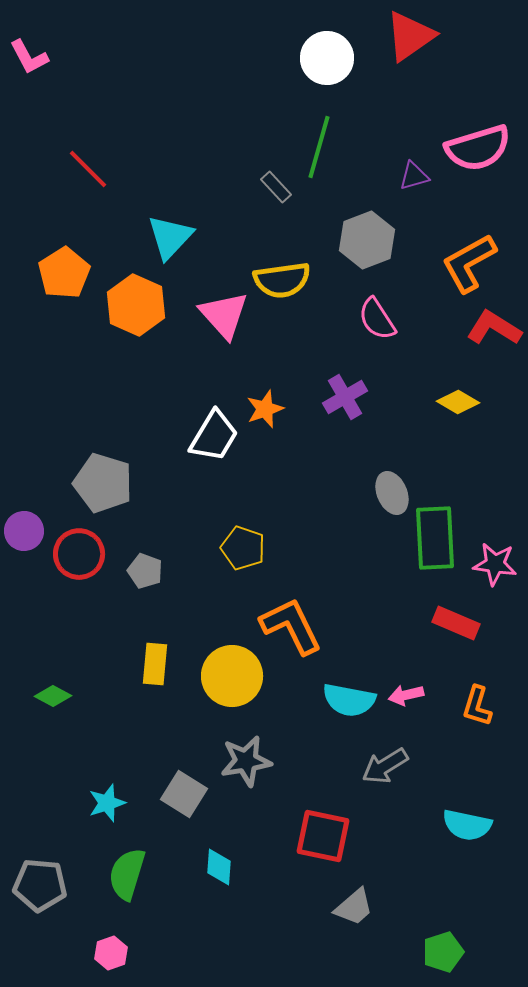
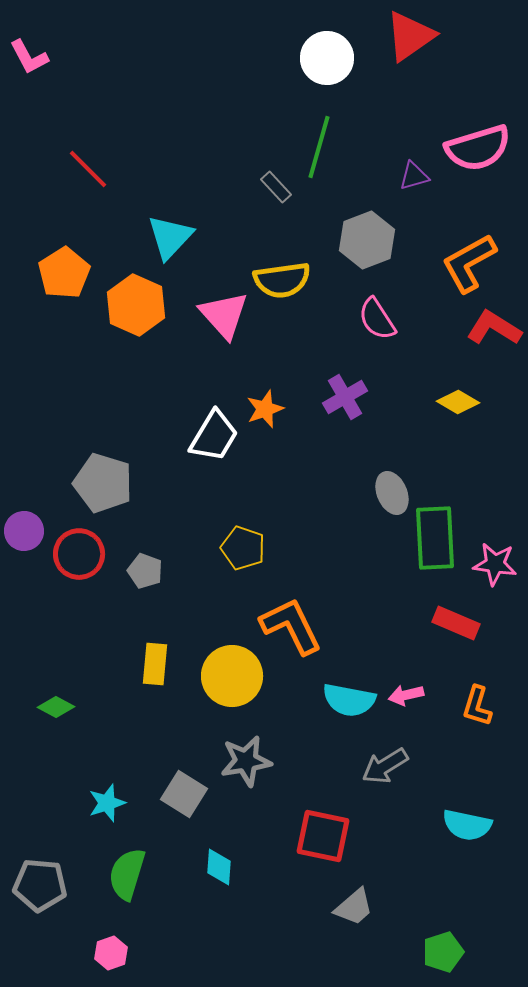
green diamond at (53, 696): moved 3 px right, 11 px down
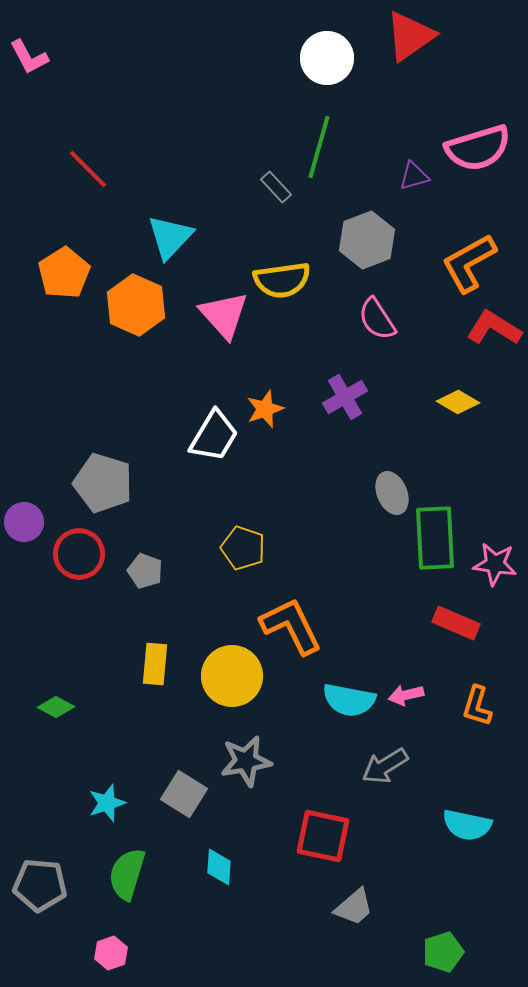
purple circle at (24, 531): moved 9 px up
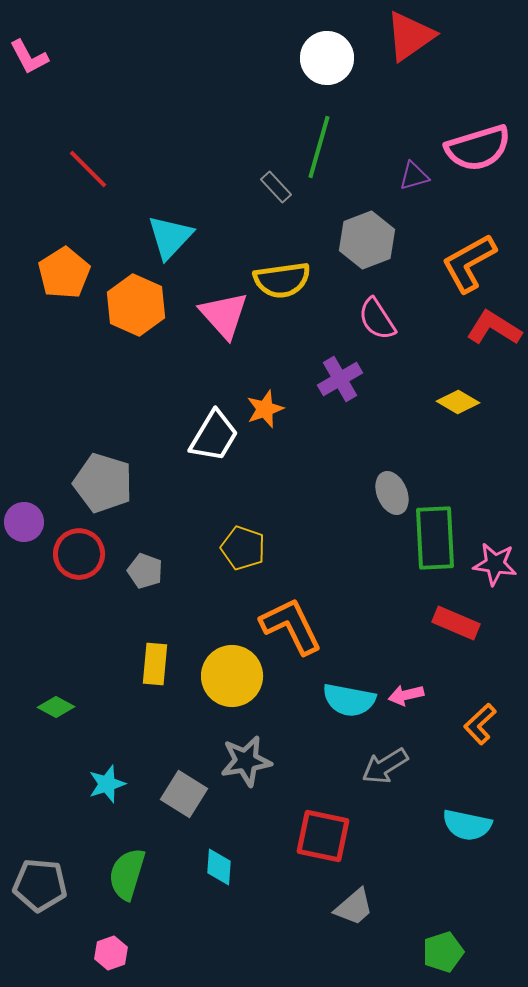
purple cross at (345, 397): moved 5 px left, 18 px up
orange L-shape at (477, 706): moved 3 px right, 18 px down; rotated 30 degrees clockwise
cyan star at (107, 803): moved 19 px up
